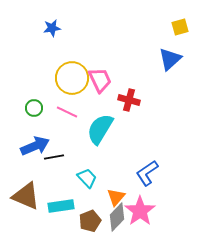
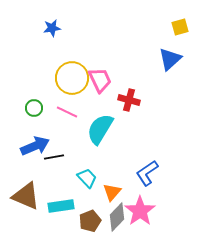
orange triangle: moved 4 px left, 5 px up
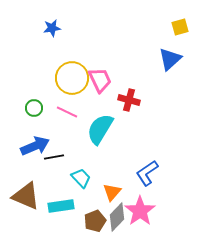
cyan trapezoid: moved 6 px left
brown pentagon: moved 5 px right
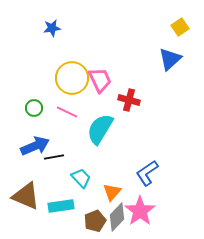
yellow square: rotated 18 degrees counterclockwise
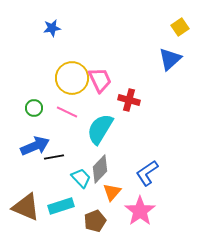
brown triangle: moved 11 px down
cyan rectangle: rotated 10 degrees counterclockwise
gray diamond: moved 17 px left, 48 px up
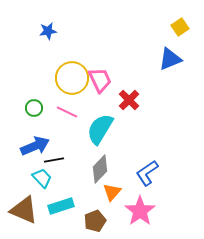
blue star: moved 4 px left, 3 px down
blue triangle: rotated 20 degrees clockwise
red cross: rotated 30 degrees clockwise
black line: moved 3 px down
cyan trapezoid: moved 39 px left
brown triangle: moved 2 px left, 3 px down
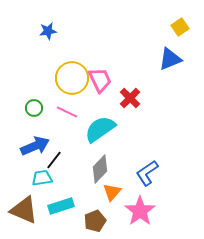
red cross: moved 1 px right, 2 px up
cyan semicircle: rotated 24 degrees clockwise
black line: rotated 42 degrees counterclockwise
cyan trapezoid: rotated 55 degrees counterclockwise
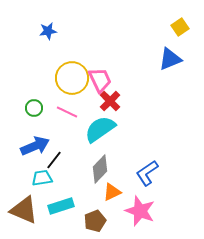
red cross: moved 20 px left, 3 px down
orange triangle: rotated 24 degrees clockwise
pink star: rotated 16 degrees counterclockwise
